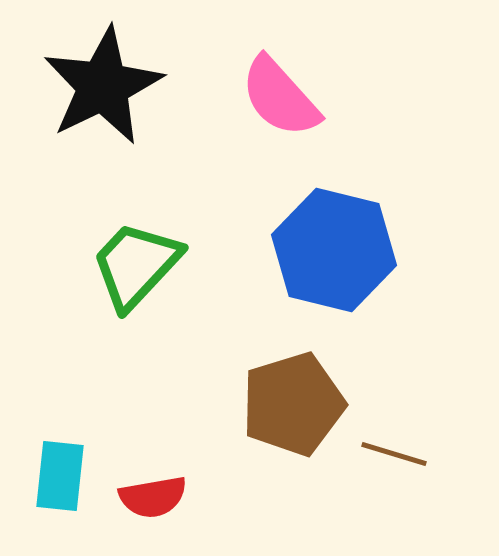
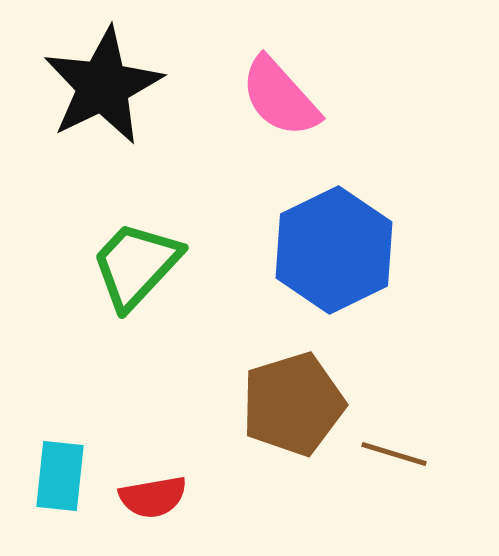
blue hexagon: rotated 20 degrees clockwise
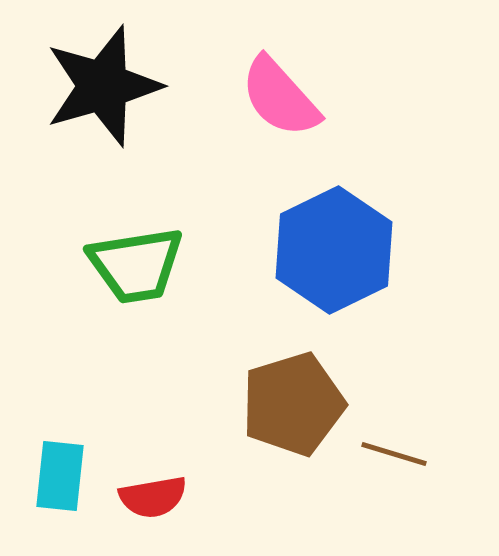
black star: rotated 10 degrees clockwise
green trapezoid: rotated 142 degrees counterclockwise
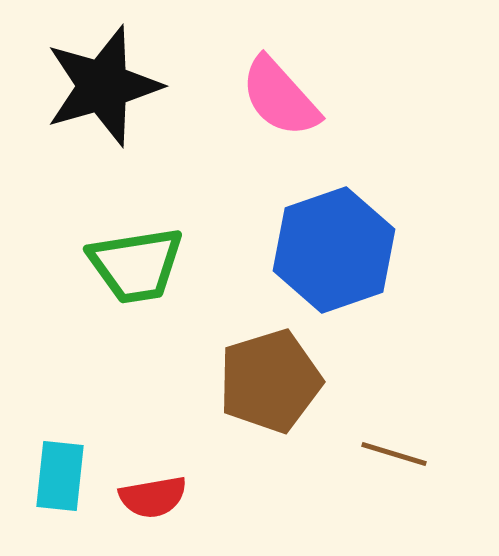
blue hexagon: rotated 7 degrees clockwise
brown pentagon: moved 23 px left, 23 px up
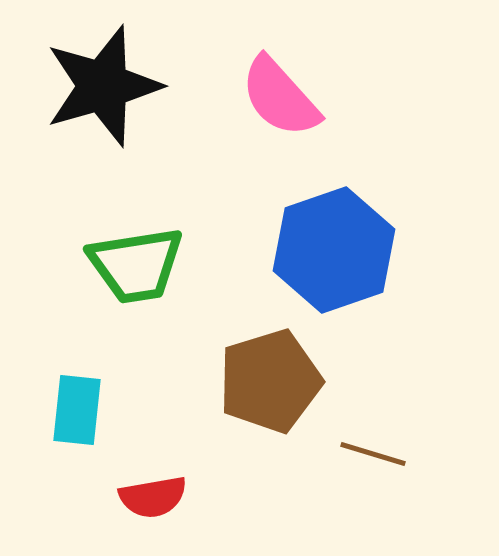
brown line: moved 21 px left
cyan rectangle: moved 17 px right, 66 px up
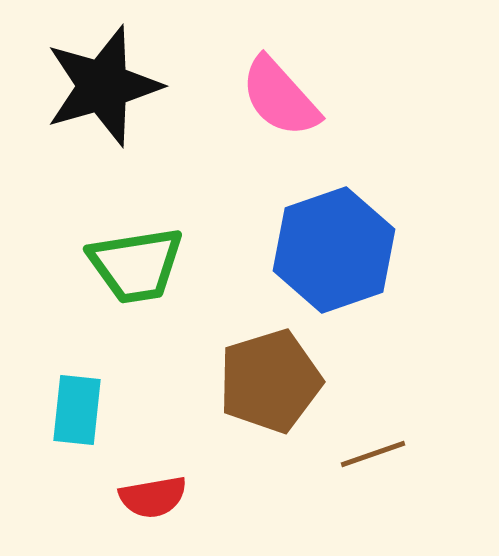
brown line: rotated 36 degrees counterclockwise
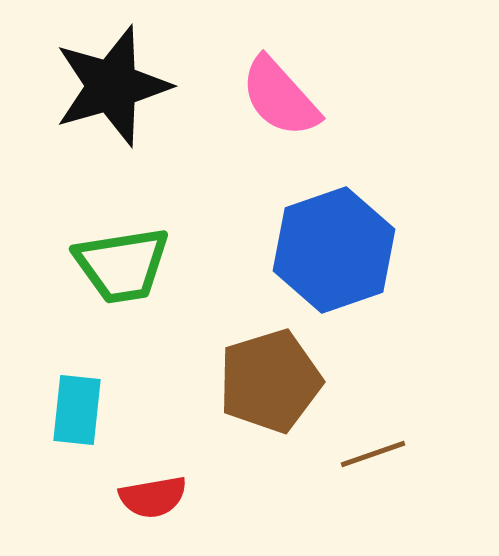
black star: moved 9 px right
green trapezoid: moved 14 px left
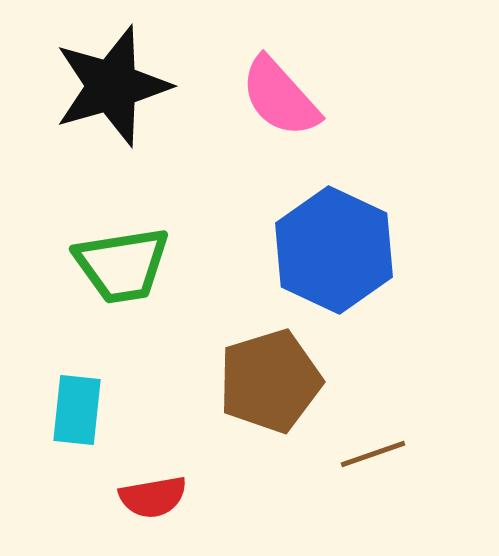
blue hexagon: rotated 16 degrees counterclockwise
